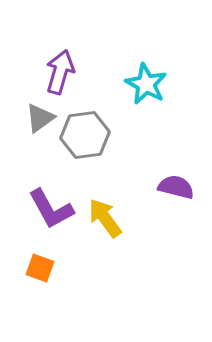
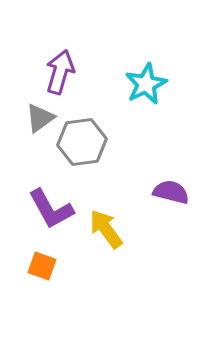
cyan star: rotated 18 degrees clockwise
gray hexagon: moved 3 px left, 7 px down
purple semicircle: moved 5 px left, 5 px down
yellow arrow: moved 1 px right, 11 px down
orange square: moved 2 px right, 2 px up
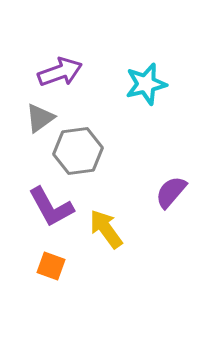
purple arrow: rotated 54 degrees clockwise
cyan star: rotated 12 degrees clockwise
gray hexagon: moved 4 px left, 9 px down
purple semicircle: rotated 63 degrees counterclockwise
purple L-shape: moved 2 px up
orange square: moved 9 px right
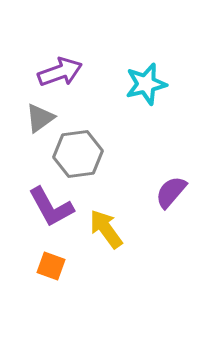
gray hexagon: moved 3 px down
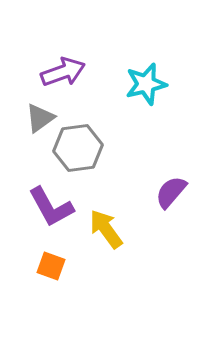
purple arrow: moved 3 px right
gray hexagon: moved 6 px up
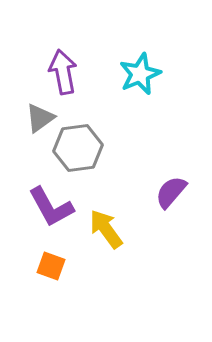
purple arrow: rotated 81 degrees counterclockwise
cyan star: moved 6 px left, 10 px up; rotated 9 degrees counterclockwise
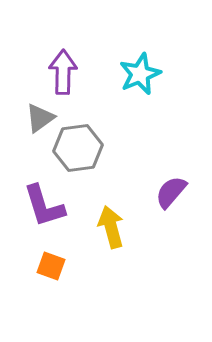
purple arrow: rotated 12 degrees clockwise
purple L-shape: moved 7 px left, 1 px up; rotated 12 degrees clockwise
yellow arrow: moved 5 px right, 2 px up; rotated 21 degrees clockwise
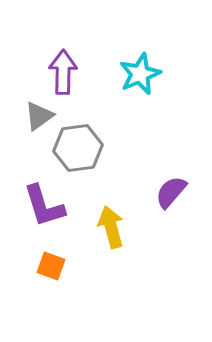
gray triangle: moved 1 px left, 2 px up
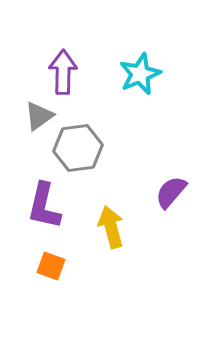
purple L-shape: rotated 30 degrees clockwise
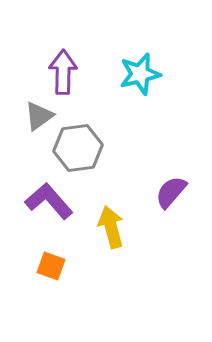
cyan star: rotated 9 degrees clockwise
purple L-shape: moved 5 px right, 5 px up; rotated 126 degrees clockwise
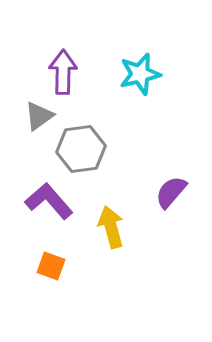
gray hexagon: moved 3 px right, 1 px down
